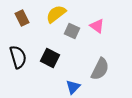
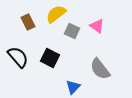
brown rectangle: moved 6 px right, 4 px down
black semicircle: rotated 25 degrees counterclockwise
gray semicircle: rotated 115 degrees clockwise
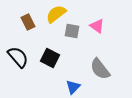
gray square: rotated 14 degrees counterclockwise
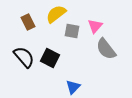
pink triangle: moved 2 px left; rotated 35 degrees clockwise
black semicircle: moved 6 px right
gray semicircle: moved 6 px right, 20 px up
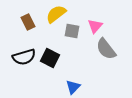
black semicircle: rotated 115 degrees clockwise
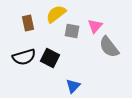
brown rectangle: moved 1 px down; rotated 14 degrees clockwise
gray semicircle: moved 3 px right, 2 px up
blue triangle: moved 1 px up
